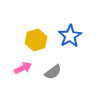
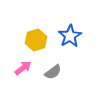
pink arrow: rotated 12 degrees counterclockwise
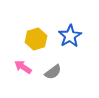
yellow hexagon: moved 1 px up
pink arrow: moved 1 px up; rotated 108 degrees counterclockwise
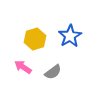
yellow hexagon: moved 1 px left
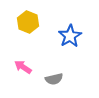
yellow hexagon: moved 7 px left, 17 px up; rotated 20 degrees counterclockwise
gray semicircle: moved 1 px right, 7 px down; rotated 24 degrees clockwise
